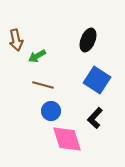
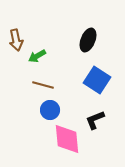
blue circle: moved 1 px left, 1 px up
black L-shape: moved 2 px down; rotated 25 degrees clockwise
pink diamond: rotated 12 degrees clockwise
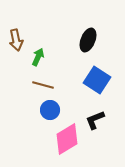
green arrow: moved 1 px right, 1 px down; rotated 144 degrees clockwise
pink diamond: rotated 64 degrees clockwise
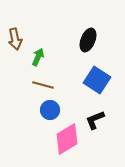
brown arrow: moved 1 px left, 1 px up
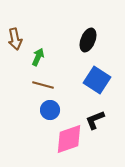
pink diamond: moved 2 px right; rotated 12 degrees clockwise
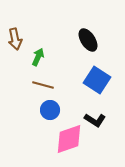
black ellipse: rotated 55 degrees counterclockwise
black L-shape: rotated 125 degrees counterclockwise
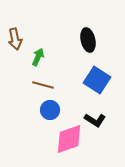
black ellipse: rotated 20 degrees clockwise
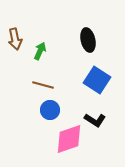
green arrow: moved 2 px right, 6 px up
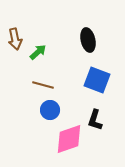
green arrow: moved 2 px left, 1 px down; rotated 24 degrees clockwise
blue square: rotated 12 degrees counterclockwise
black L-shape: rotated 75 degrees clockwise
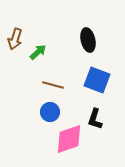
brown arrow: rotated 30 degrees clockwise
brown line: moved 10 px right
blue circle: moved 2 px down
black L-shape: moved 1 px up
